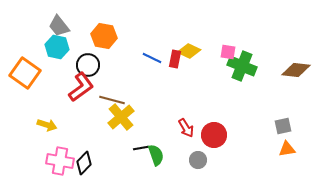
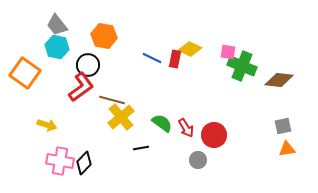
gray trapezoid: moved 2 px left, 1 px up
yellow diamond: moved 1 px right, 2 px up
brown diamond: moved 17 px left, 10 px down
green semicircle: moved 6 px right, 32 px up; rotated 35 degrees counterclockwise
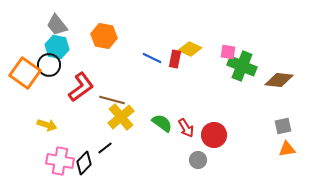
black circle: moved 39 px left
black line: moved 36 px left; rotated 28 degrees counterclockwise
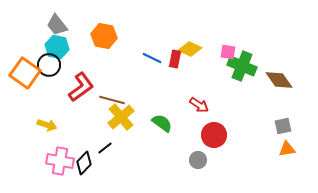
brown diamond: rotated 48 degrees clockwise
red arrow: moved 13 px right, 23 px up; rotated 24 degrees counterclockwise
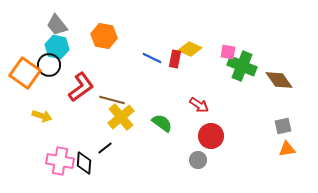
yellow arrow: moved 5 px left, 9 px up
red circle: moved 3 px left, 1 px down
black diamond: rotated 40 degrees counterclockwise
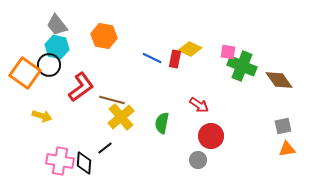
green semicircle: rotated 115 degrees counterclockwise
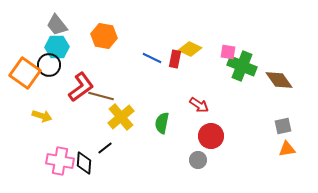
cyan hexagon: rotated 15 degrees counterclockwise
brown line: moved 11 px left, 4 px up
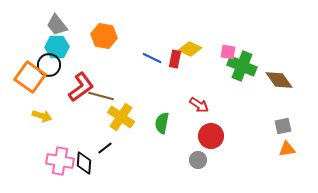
orange square: moved 5 px right, 4 px down
yellow cross: rotated 16 degrees counterclockwise
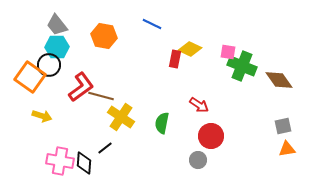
blue line: moved 34 px up
